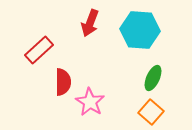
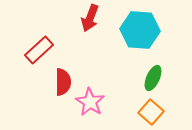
red arrow: moved 5 px up
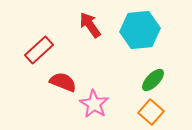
red arrow: moved 7 px down; rotated 124 degrees clockwise
cyan hexagon: rotated 9 degrees counterclockwise
green ellipse: moved 2 px down; rotated 20 degrees clockwise
red semicircle: rotated 68 degrees counterclockwise
pink star: moved 4 px right, 2 px down
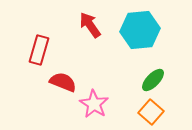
red rectangle: rotated 32 degrees counterclockwise
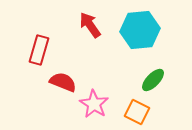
orange square: moved 14 px left; rotated 15 degrees counterclockwise
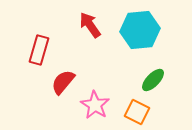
red semicircle: rotated 72 degrees counterclockwise
pink star: moved 1 px right, 1 px down
